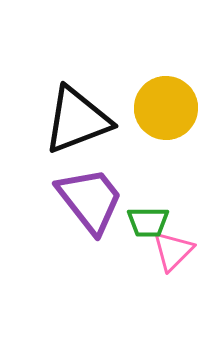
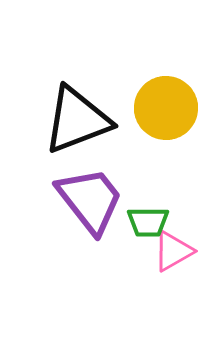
pink triangle: rotated 15 degrees clockwise
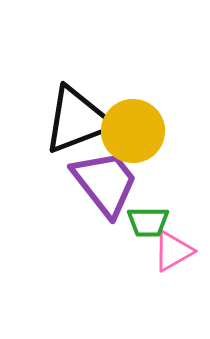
yellow circle: moved 33 px left, 23 px down
purple trapezoid: moved 15 px right, 17 px up
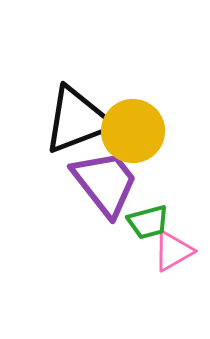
green trapezoid: rotated 15 degrees counterclockwise
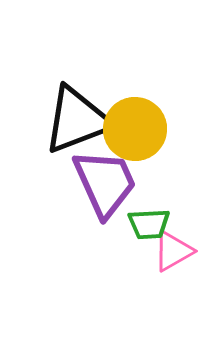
yellow circle: moved 2 px right, 2 px up
purple trapezoid: rotated 14 degrees clockwise
green trapezoid: moved 1 px right, 2 px down; rotated 12 degrees clockwise
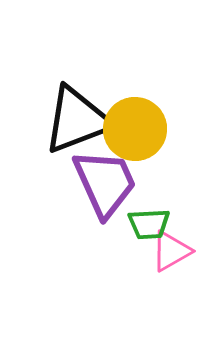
pink triangle: moved 2 px left
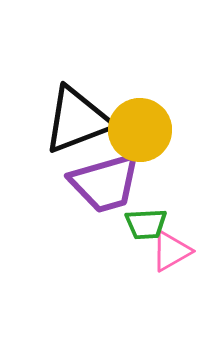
yellow circle: moved 5 px right, 1 px down
purple trapezoid: rotated 98 degrees clockwise
green trapezoid: moved 3 px left
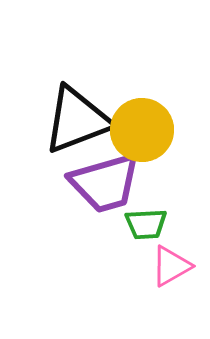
yellow circle: moved 2 px right
pink triangle: moved 15 px down
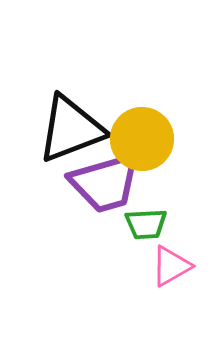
black triangle: moved 6 px left, 9 px down
yellow circle: moved 9 px down
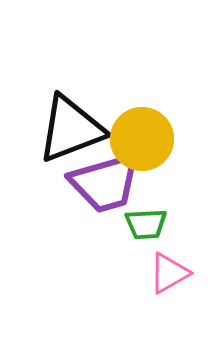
pink triangle: moved 2 px left, 7 px down
